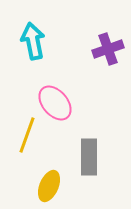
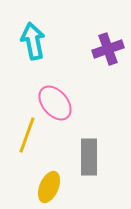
yellow ellipse: moved 1 px down
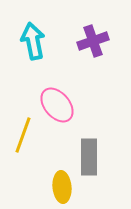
purple cross: moved 15 px left, 8 px up
pink ellipse: moved 2 px right, 2 px down
yellow line: moved 4 px left
yellow ellipse: moved 13 px right; rotated 28 degrees counterclockwise
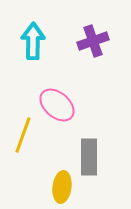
cyan arrow: rotated 12 degrees clockwise
pink ellipse: rotated 9 degrees counterclockwise
yellow ellipse: rotated 12 degrees clockwise
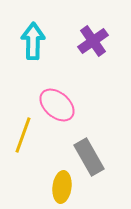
purple cross: rotated 16 degrees counterclockwise
gray rectangle: rotated 30 degrees counterclockwise
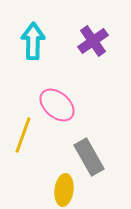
yellow ellipse: moved 2 px right, 3 px down
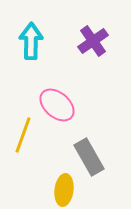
cyan arrow: moved 2 px left
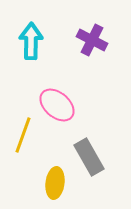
purple cross: moved 1 px left, 1 px up; rotated 28 degrees counterclockwise
yellow ellipse: moved 9 px left, 7 px up
